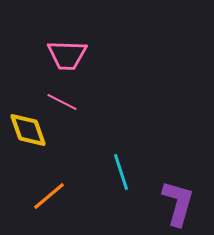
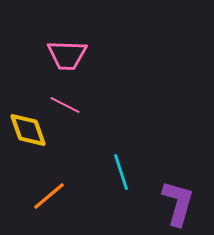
pink line: moved 3 px right, 3 px down
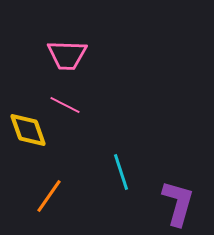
orange line: rotated 15 degrees counterclockwise
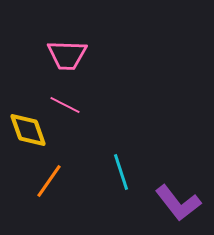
orange line: moved 15 px up
purple L-shape: rotated 126 degrees clockwise
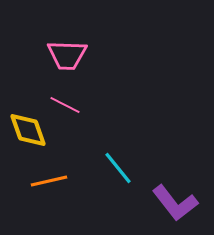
cyan line: moved 3 px left, 4 px up; rotated 21 degrees counterclockwise
orange line: rotated 42 degrees clockwise
purple L-shape: moved 3 px left
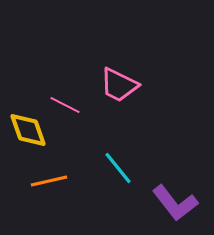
pink trapezoid: moved 52 px right, 30 px down; rotated 24 degrees clockwise
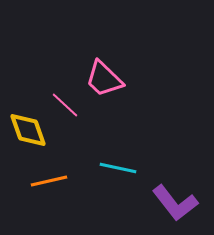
pink trapezoid: moved 15 px left, 6 px up; rotated 18 degrees clockwise
pink line: rotated 16 degrees clockwise
cyan line: rotated 39 degrees counterclockwise
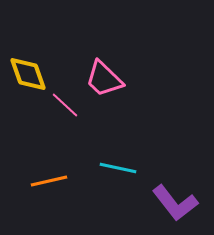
yellow diamond: moved 56 px up
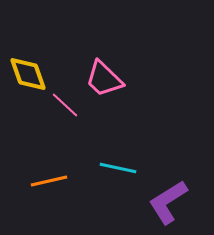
purple L-shape: moved 7 px left, 1 px up; rotated 96 degrees clockwise
